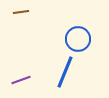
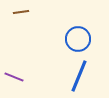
blue line: moved 14 px right, 4 px down
purple line: moved 7 px left, 3 px up; rotated 42 degrees clockwise
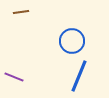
blue circle: moved 6 px left, 2 px down
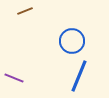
brown line: moved 4 px right, 1 px up; rotated 14 degrees counterclockwise
purple line: moved 1 px down
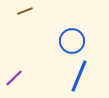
purple line: rotated 66 degrees counterclockwise
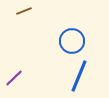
brown line: moved 1 px left
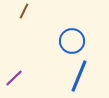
brown line: rotated 42 degrees counterclockwise
